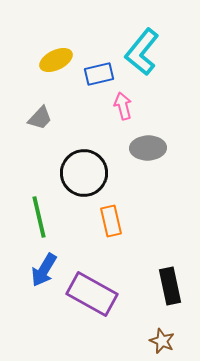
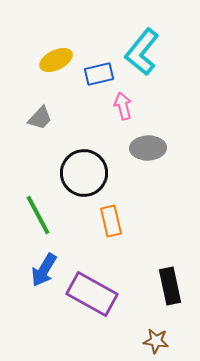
green line: moved 1 px left, 2 px up; rotated 15 degrees counterclockwise
brown star: moved 6 px left; rotated 15 degrees counterclockwise
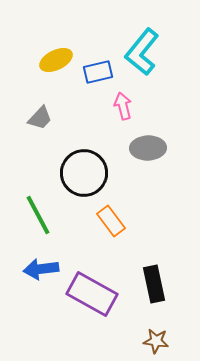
blue rectangle: moved 1 px left, 2 px up
orange rectangle: rotated 24 degrees counterclockwise
blue arrow: moved 3 px left, 1 px up; rotated 52 degrees clockwise
black rectangle: moved 16 px left, 2 px up
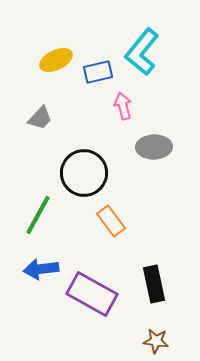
gray ellipse: moved 6 px right, 1 px up
green line: rotated 57 degrees clockwise
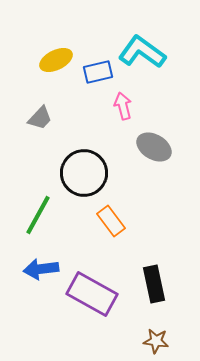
cyan L-shape: rotated 87 degrees clockwise
gray ellipse: rotated 32 degrees clockwise
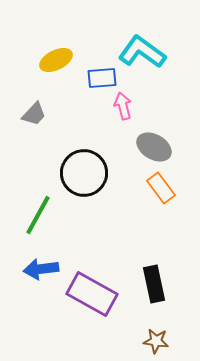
blue rectangle: moved 4 px right, 6 px down; rotated 8 degrees clockwise
gray trapezoid: moved 6 px left, 4 px up
orange rectangle: moved 50 px right, 33 px up
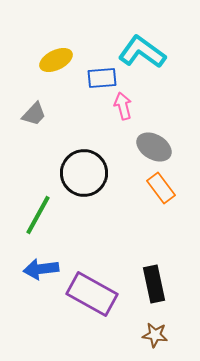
brown star: moved 1 px left, 6 px up
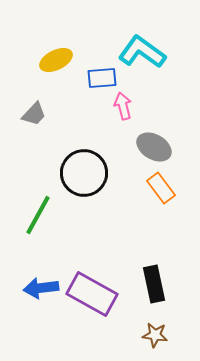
blue arrow: moved 19 px down
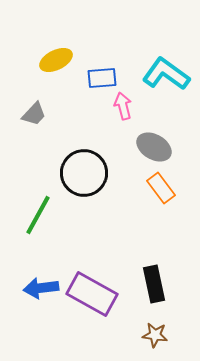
cyan L-shape: moved 24 px right, 22 px down
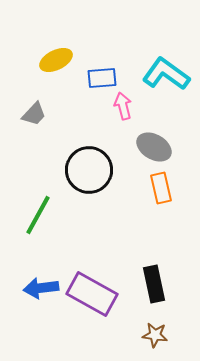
black circle: moved 5 px right, 3 px up
orange rectangle: rotated 24 degrees clockwise
